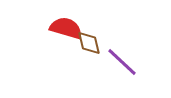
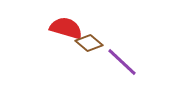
brown diamond: rotated 36 degrees counterclockwise
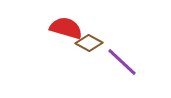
brown diamond: rotated 12 degrees counterclockwise
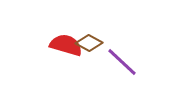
red semicircle: moved 17 px down
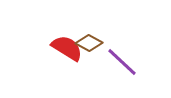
red semicircle: moved 1 px right, 3 px down; rotated 16 degrees clockwise
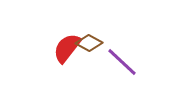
red semicircle: rotated 84 degrees counterclockwise
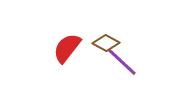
brown diamond: moved 17 px right
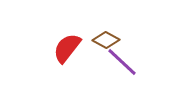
brown diamond: moved 3 px up
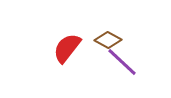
brown diamond: moved 2 px right
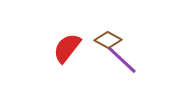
purple line: moved 2 px up
